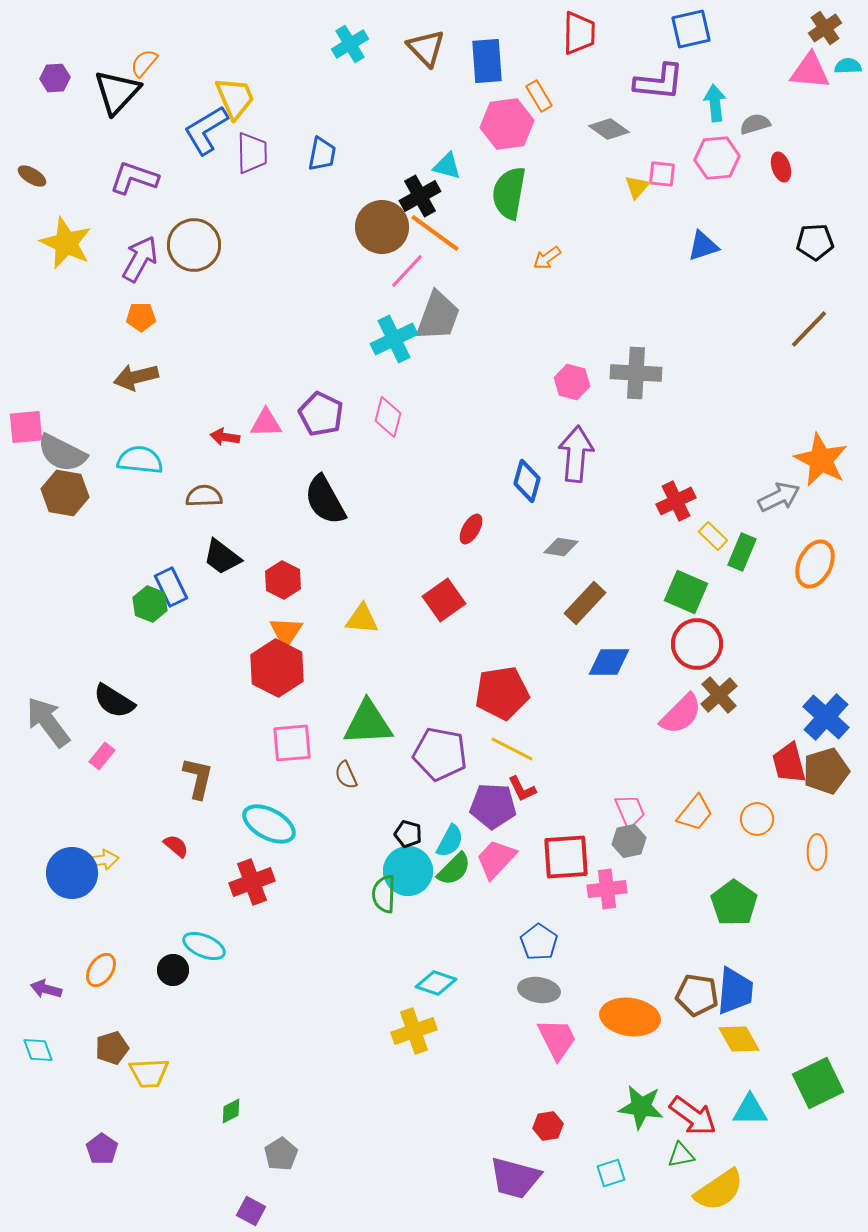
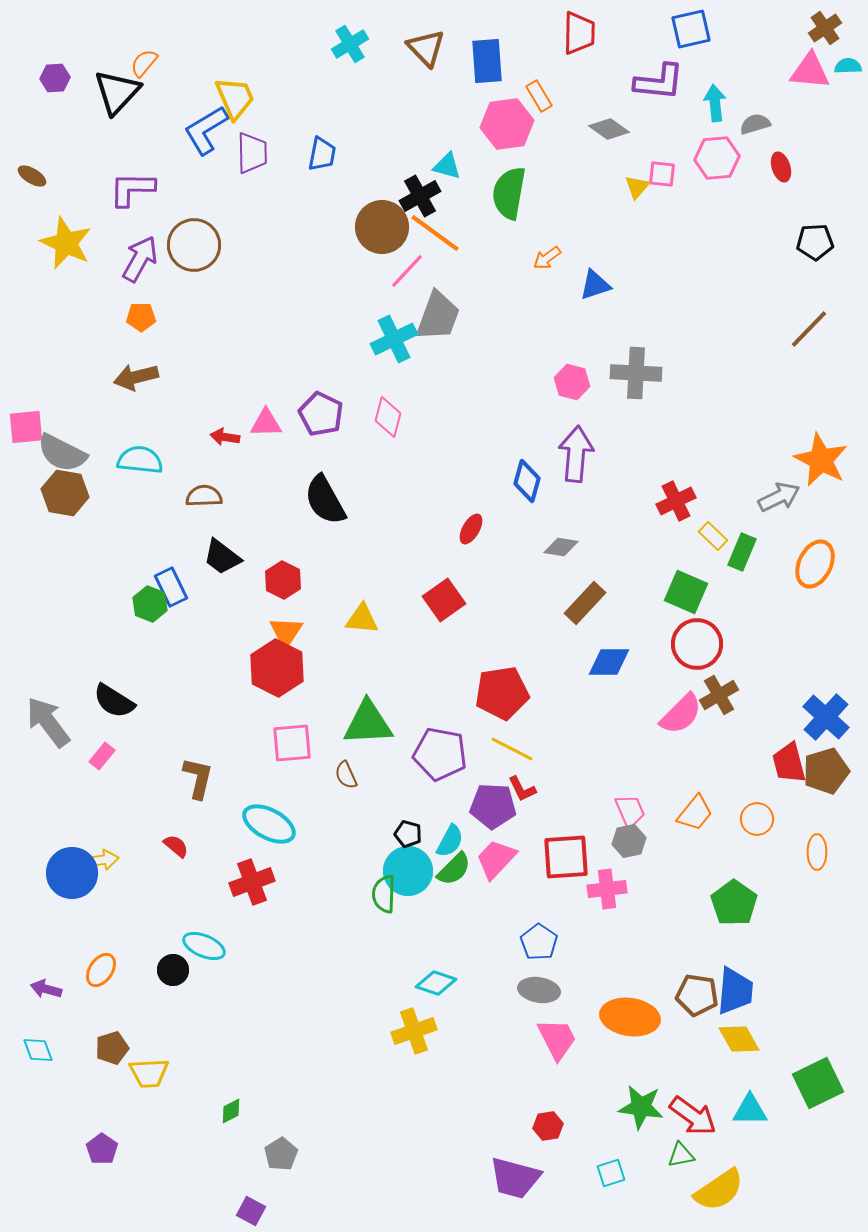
purple L-shape at (134, 178): moved 2 px left, 11 px down; rotated 18 degrees counterclockwise
blue triangle at (703, 246): moved 108 px left, 39 px down
brown cross at (719, 695): rotated 12 degrees clockwise
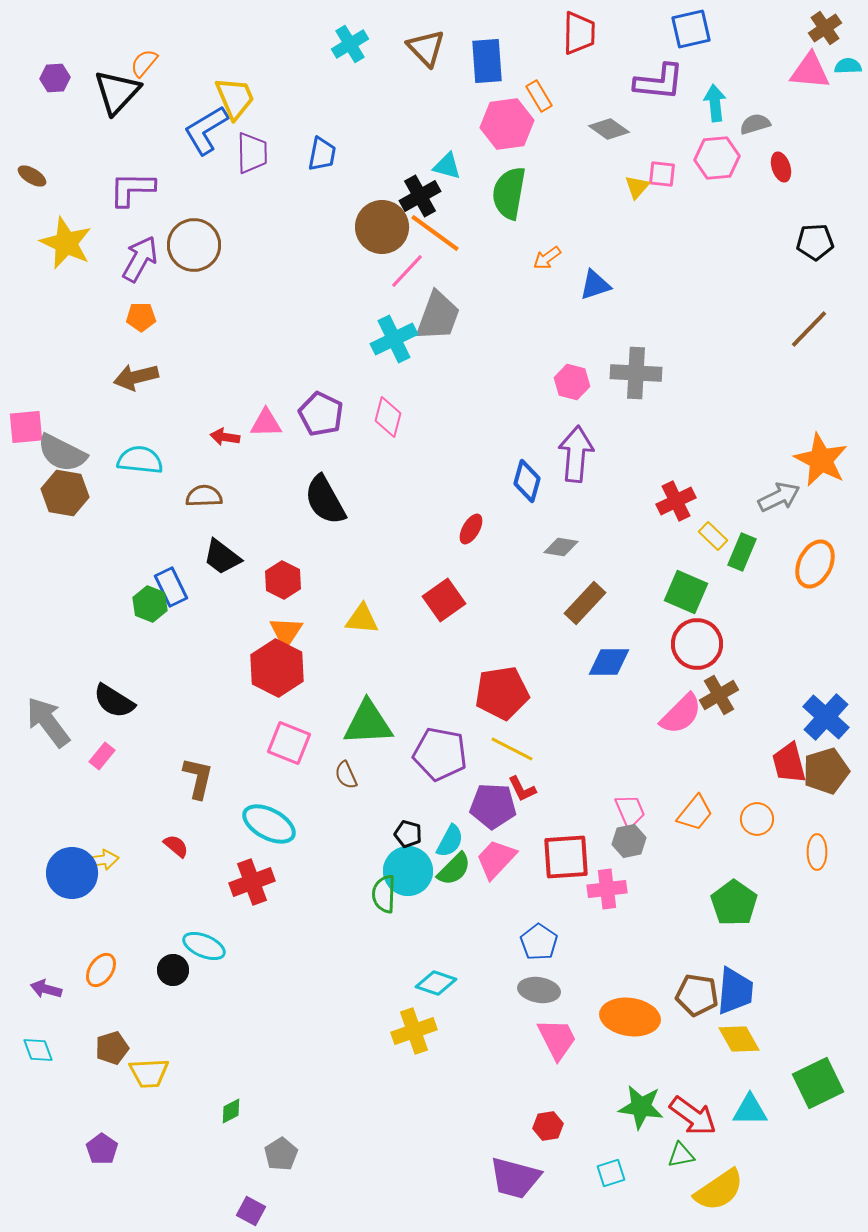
pink square at (292, 743): moved 3 px left; rotated 27 degrees clockwise
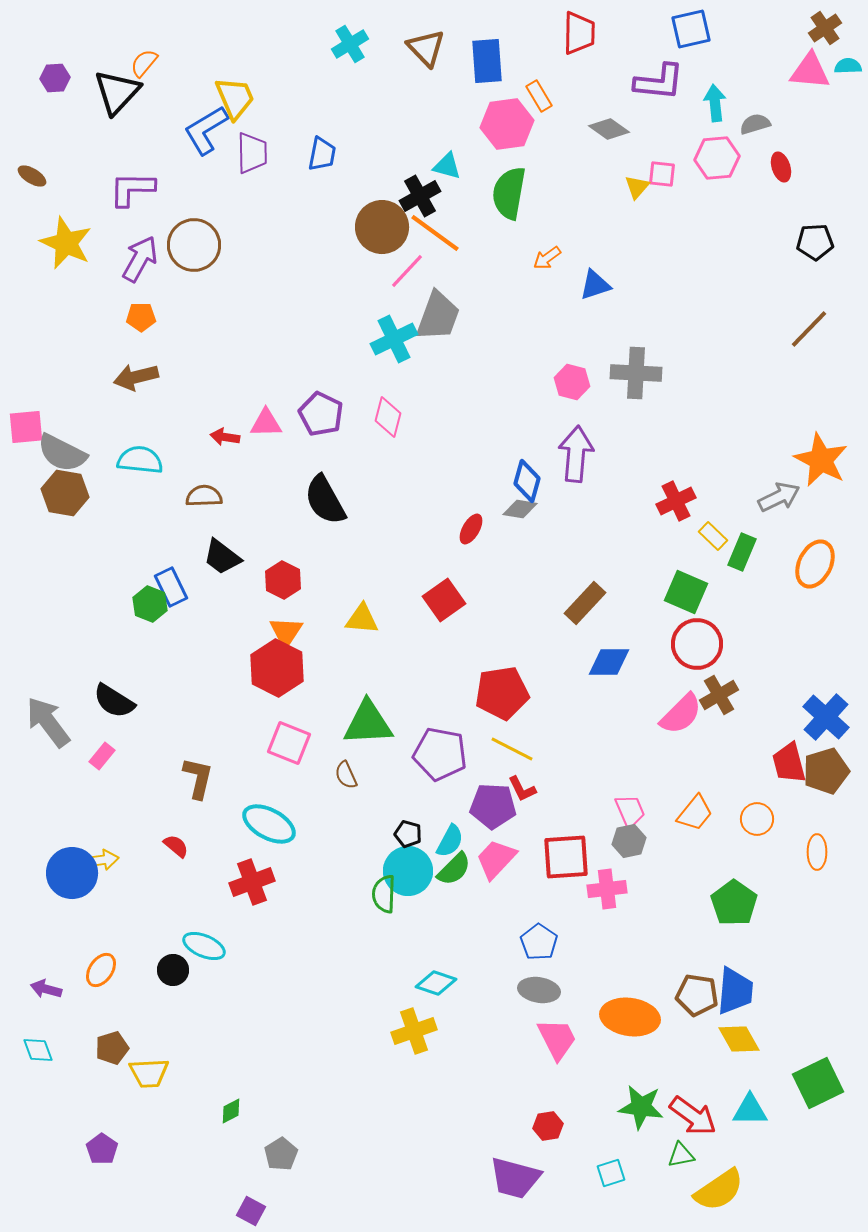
gray diamond at (561, 547): moved 41 px left, 38 px up
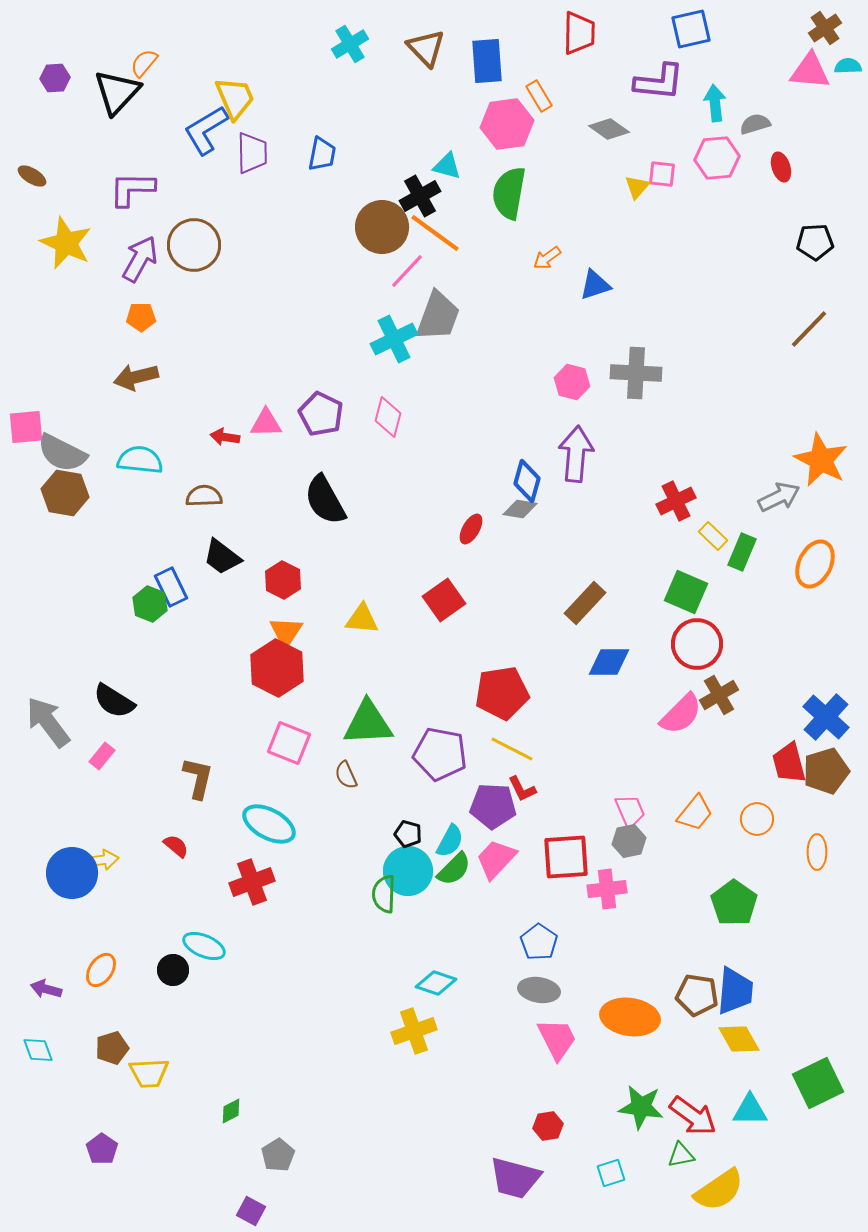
gray pentagon at (281, 1154): moved 3 px left, 1 px down
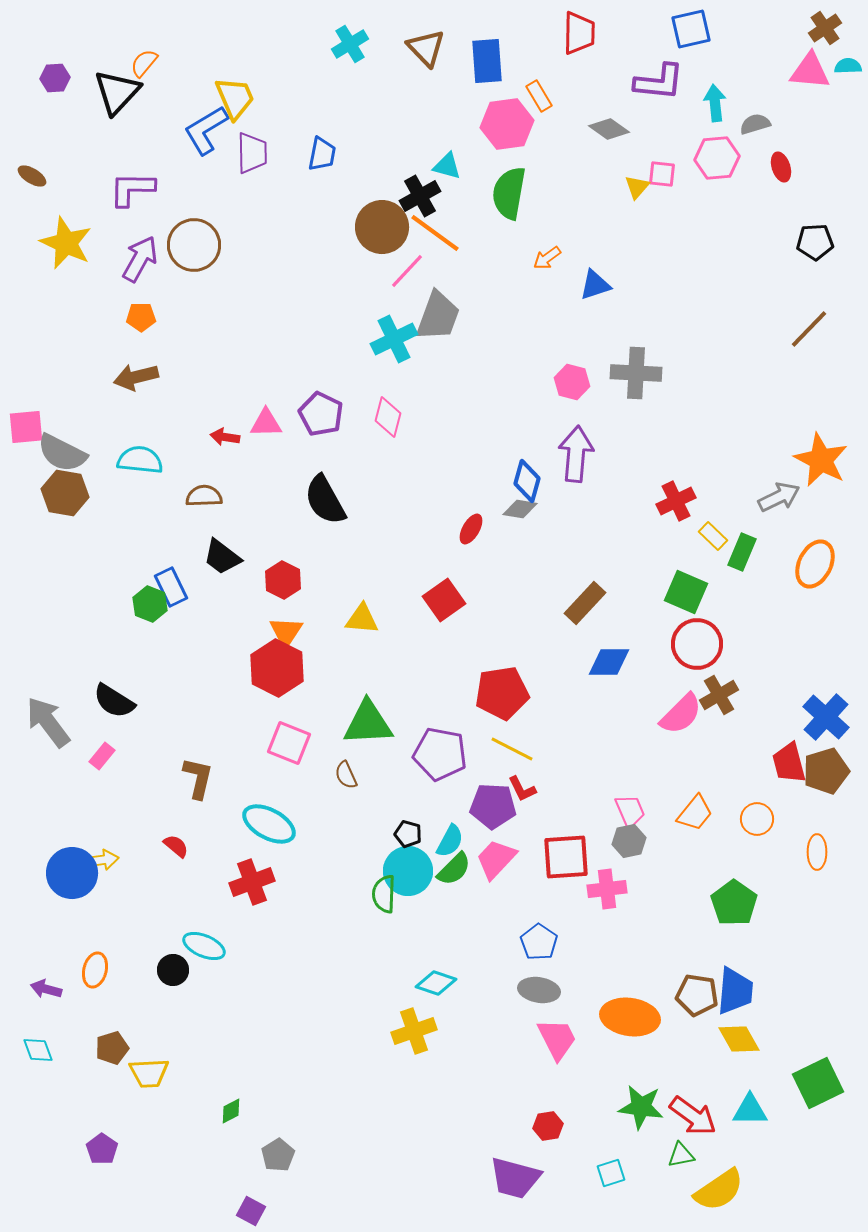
orange ellipse at (101, 970): moved 6 px left; rotated 20 degrees counterclockwise
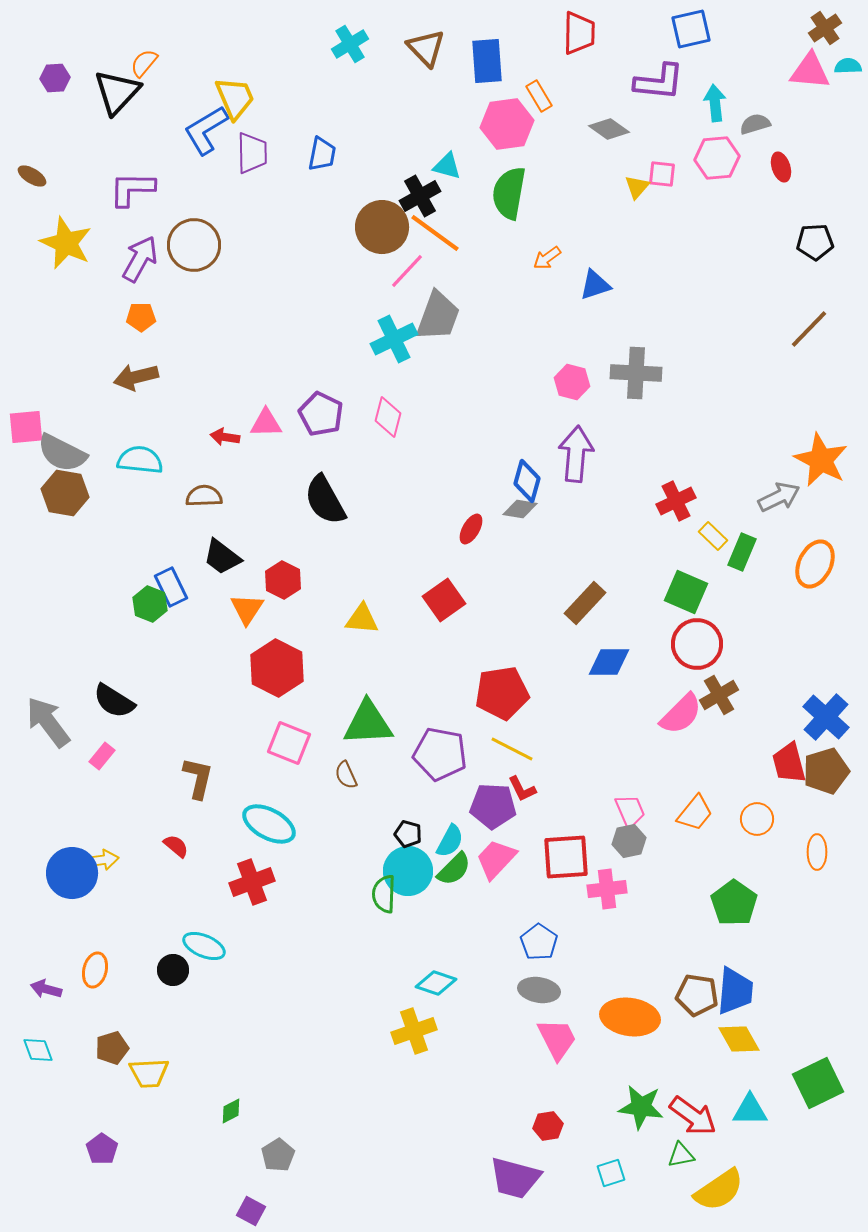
orange triangle at (286, 632): moved 39 px left, 23 px up
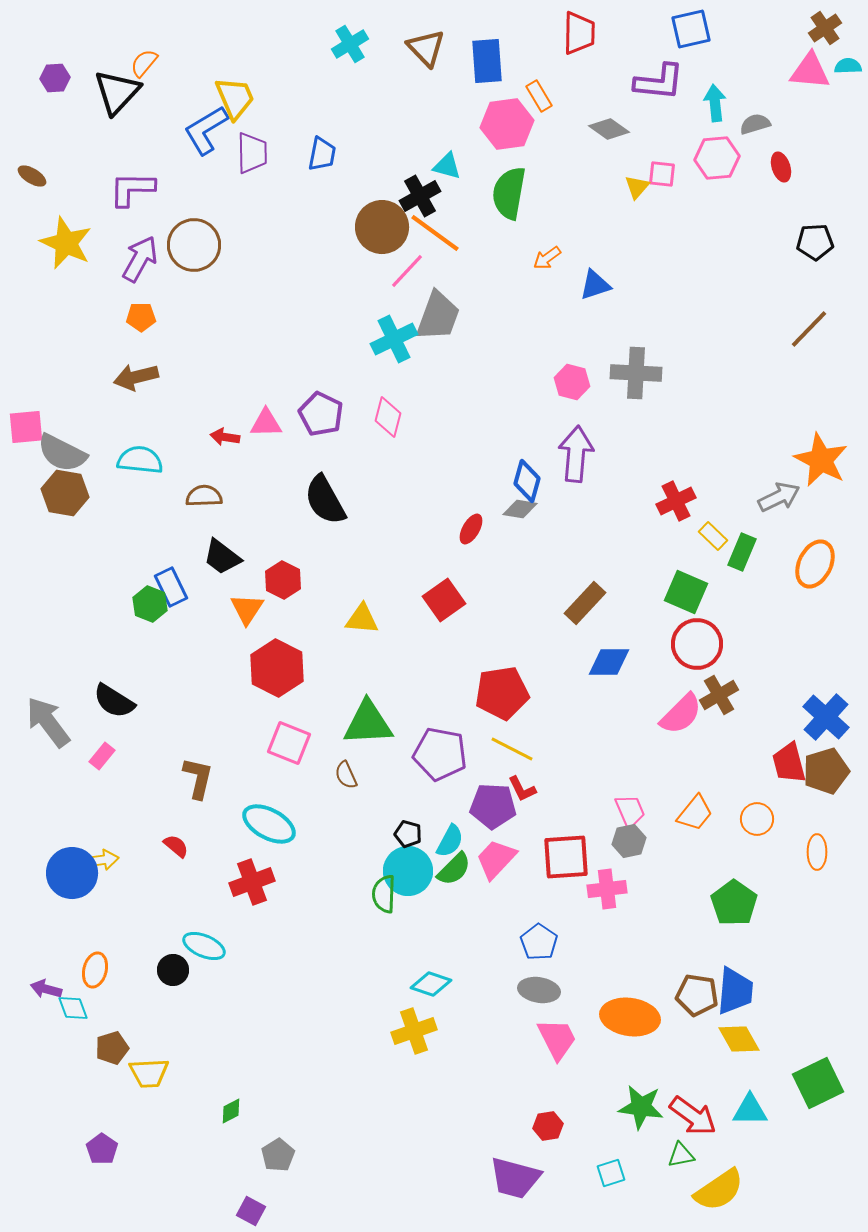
cyan diamond at (436, 983): moved 5 px left, 1 px down
cyan diamond at (38, 1050): moved 35 px right, 42 px up
